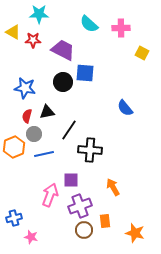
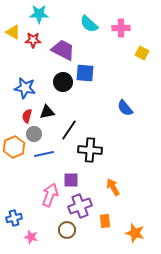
brown circle: moved 17 px left
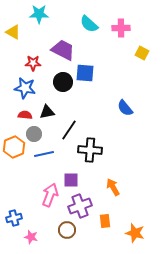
red star: moved 23 px down
red semicircle: moved 2 px left, 1 px up; rotated 80 degrees clockwise
